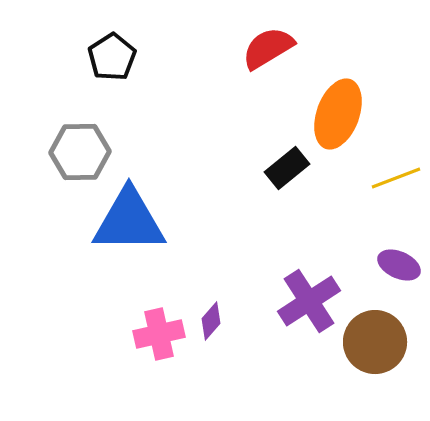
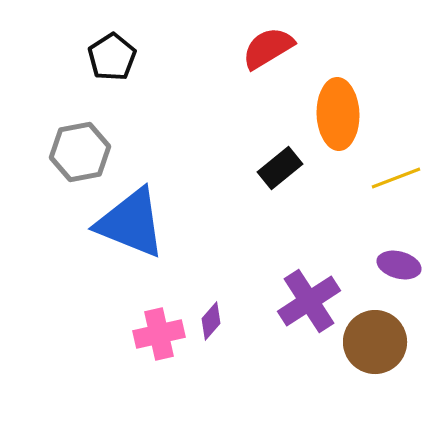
orange ellipse: rotated 22 degrees counterclockwise
gray hexagon: rotated 10 degrees counterclockwise
black rectangle: moved 7 px left
blue triangle: moved 2 px right, 2 px down; rotated 22 degrees clockwise
purple ellipse: rotated 9 degrees counterclockwise
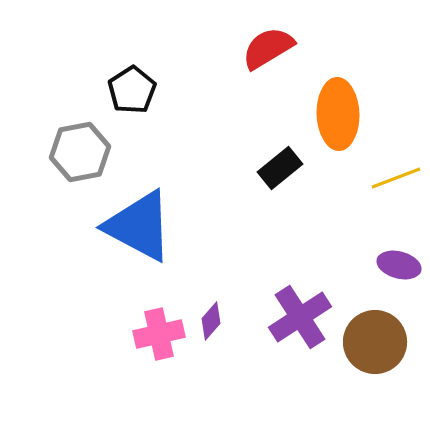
black pentagon: moved 20 px right, 33 px down
blue triangle: moved 8 px right, 3 px down; rotated 6 degrees clockwise
purple cross: moved 9 px left, 16 px down
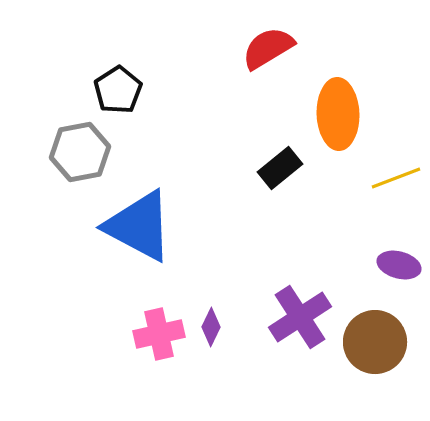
black pentagon: moved 14 px left
purple diamond: moved 6 px down; rotated 15 degrees counterclockwise
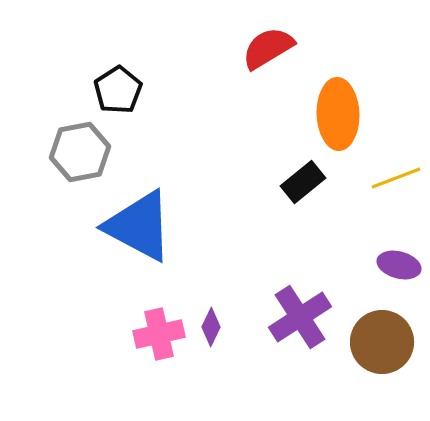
black rectangle: moved 23 px right, 14 px down
brown circle: moved 7 px right
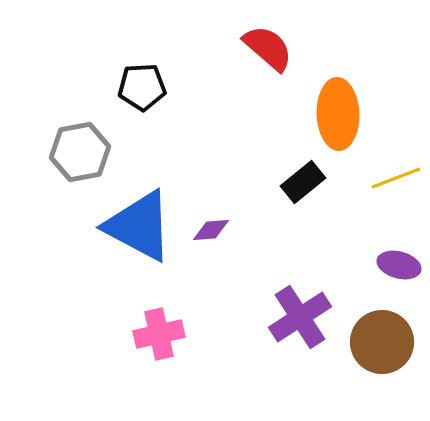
red semicircle: rotated 72 degrees clockwise
black pentagon: moved 24 px right, 3 px up; rotated 30 degrees clockwise
purple diamond: moved 97 px up; rotated 60 degrees clockwise
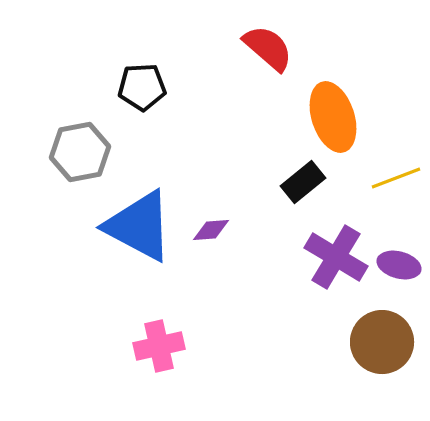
orange ellipse: moved 5 px left, 3 px down; rotated 16 degrees counterclockwise
purple cross: moved 36 px right, 60 px up; rotated 26 degrees counterclockwise
pink cross: moved 12 px down
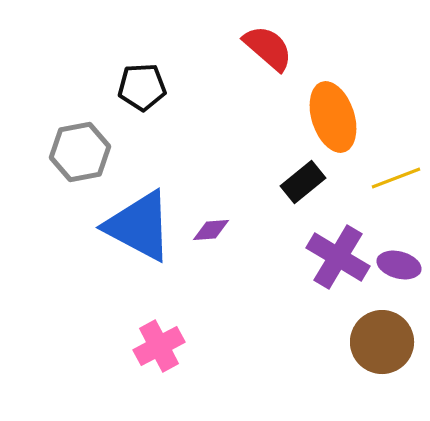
purple cross: moved 2 px right
pink cross: rotated 15 degrees counterclockwise
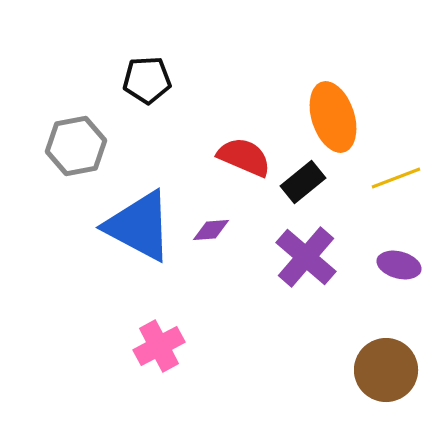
red semicircle: moved 24 px left, 109 px down; rotated 18 degrees counterclockwise
black pentagon: moved 5 px right, 7 px up
gray hexagon: moved 4 px left, 6 px up
purple cross: moved 32 px left; rotated 10 degrees clockwise
brown circle: moved 4 px right, 28 px down
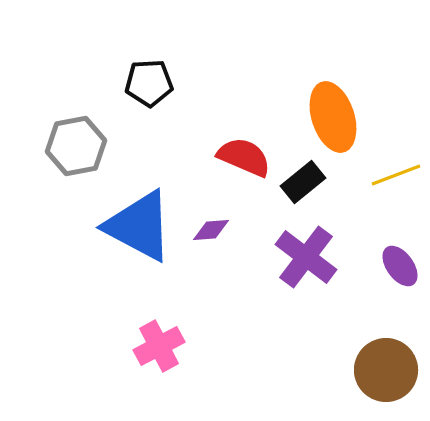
black pentagon: moved 2 px right, 3 px down
yellow line: moved 3 px up
purple cross: rotated 4 degrees counterclockwise
purple ellipse: moved 1 px right, 1 px down; rotated 39 degrees clockwise
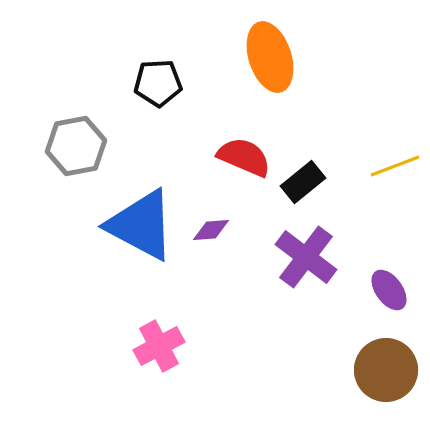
black pentagon: moved 9 px right
orange ellipse: moved 63 px left, 60 px up
yellow line: moved 1 px left, 9 px up
blue triangle: moved 2 px right, 1 px up
purple ellipse: moved 11 px left, 24 px down
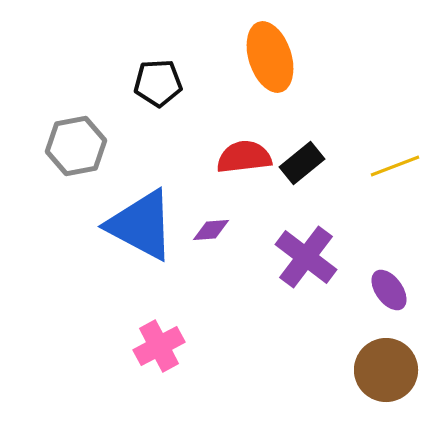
red semicircle: rotated 30 degrees counterclockwise
black rectangle: moved 1 px left, 19 px up
